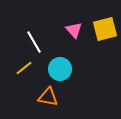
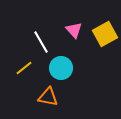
yellow square: moved 5 px down; rotated 15 degrees counterclockwise
white line: moved 7 px right
cyan circle: moved 1 px right, 1 px up
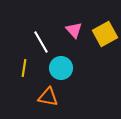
yellow line: rotated 42 degrees counterclockwise
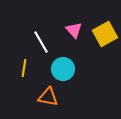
cyan circle: moved 2 px right, 1 px down
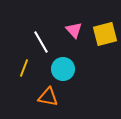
yellow square: rotated 15 degrees clockwise
yellow line: rotated 12 degrees clockwise
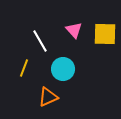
yellow square: rotated 15 degrees clockwise
white line: moved 1 px left, 1 px up
orange triangle: rotated 35 degrees counterclockwise
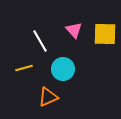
yellow line: rotated 54 degrees clockwise
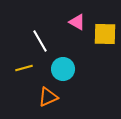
pink triangle: moved 3 px right, 8 px up; rotated 18 degrees counterclockwise
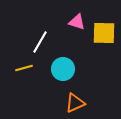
pink triangle: rotated 12 degrees counterclockwise
yellow square: moved 1 px left, 1 px up
white line: moved 1 px down; rotated 60 degrees clockwise
orange triangle: moved 27 px right, 6 px down
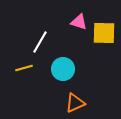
pink triangle: moved 2 px right
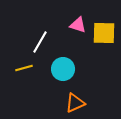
pink triangle: moved 1 px left, 3 px down
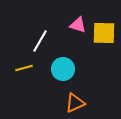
white line: moved 1 px up
